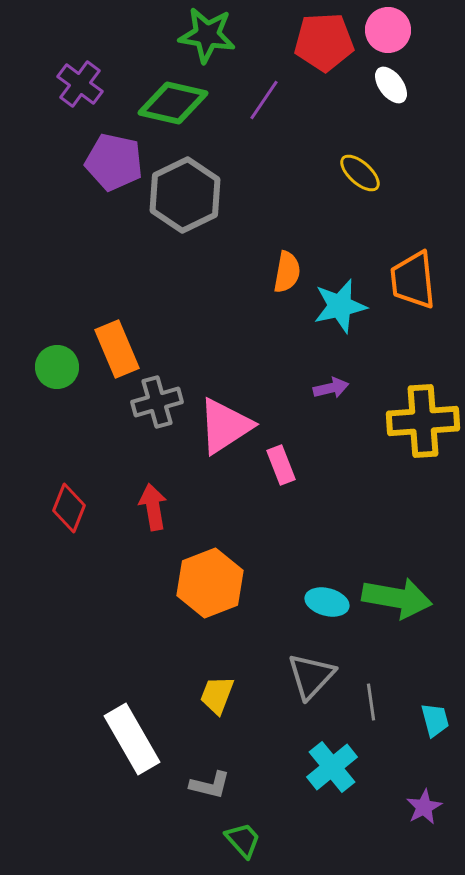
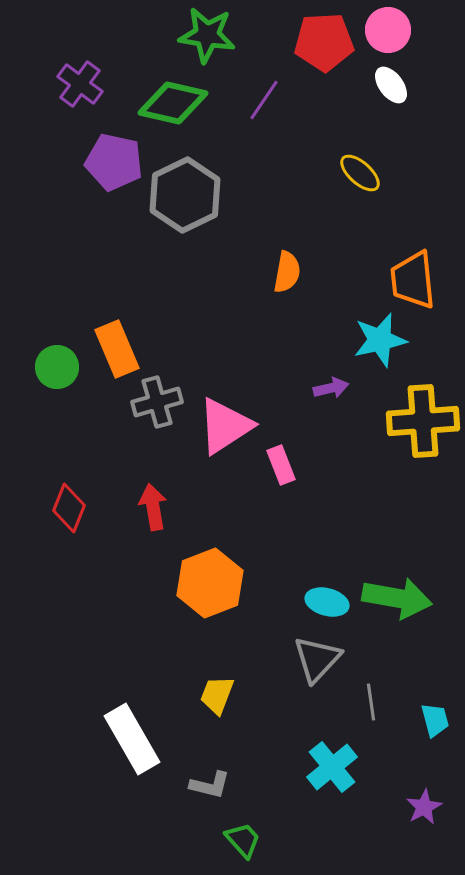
cyan star: moved 40 px right, 34 px down
gray triangle: moved 6 px right, 17 px up
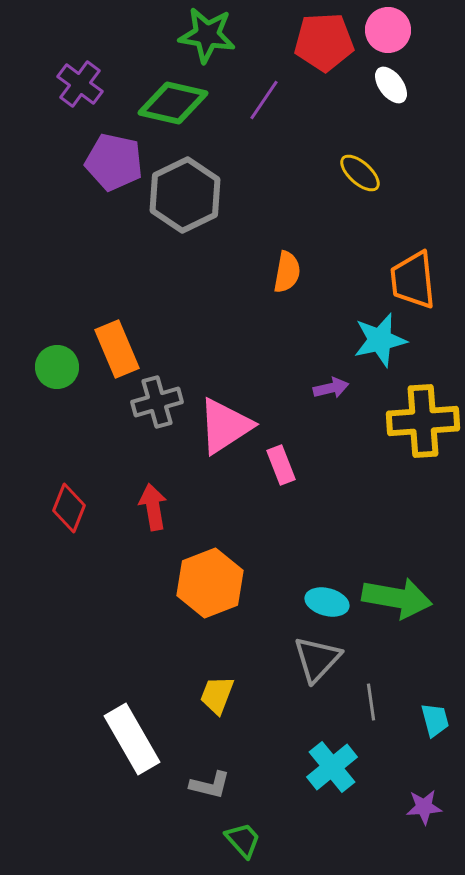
purple star: rotated 24 degrees clockwise
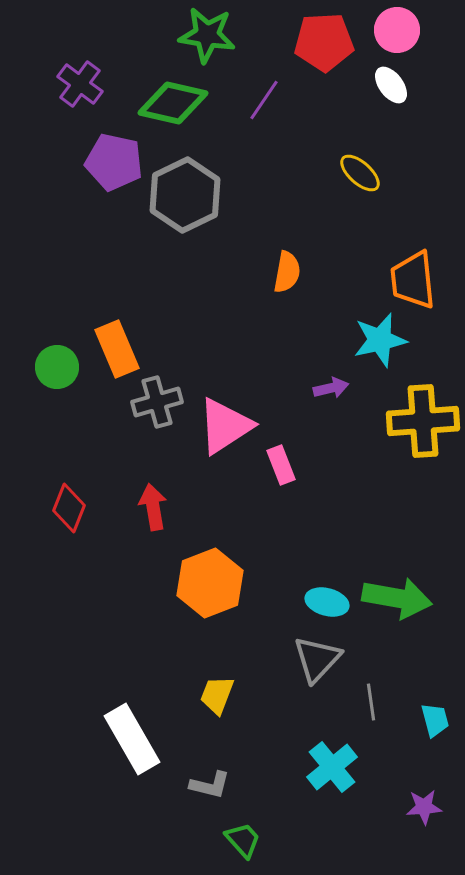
pink circle: moved 9 px right
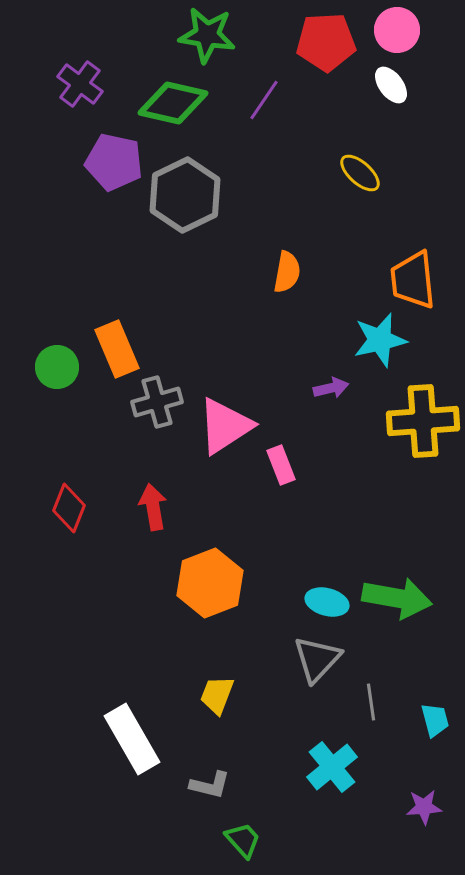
red pentagon: moved 2 px right
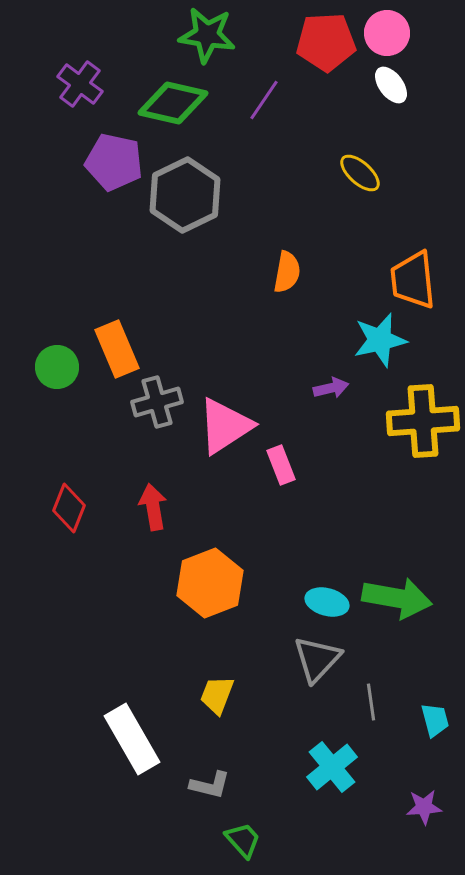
pink circle: moved 10 px left, 3 px down
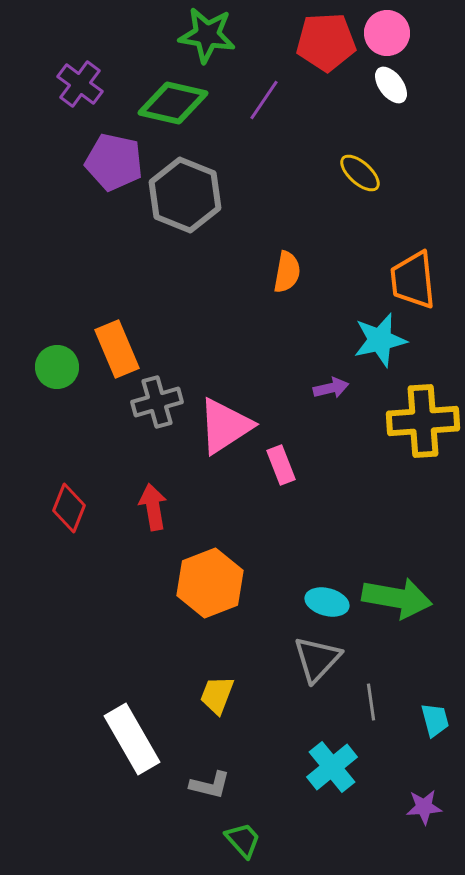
gray hexagon: rotated 12 degrees counterclockwise
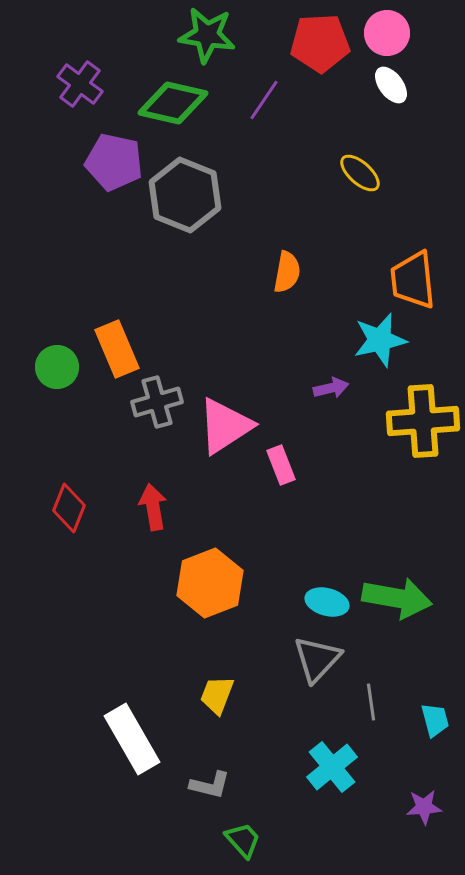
red pentagon: moved 6 px left, 1 px down
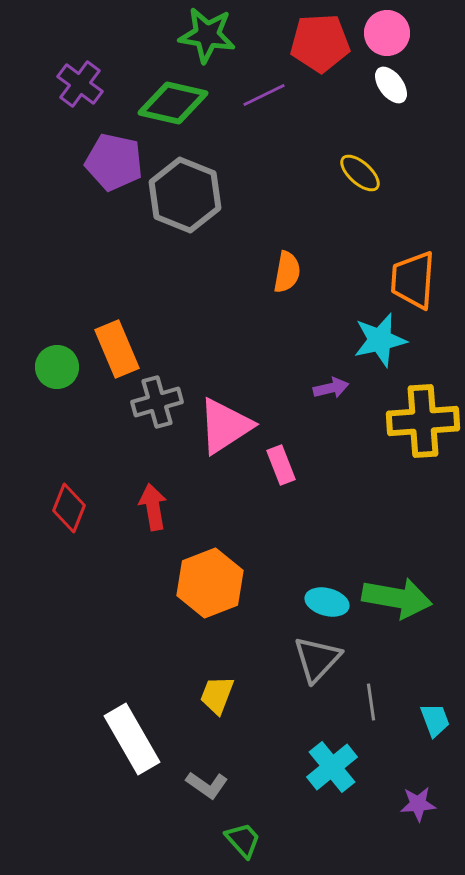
purple line: moved 5 px up; rotated 30 degrees clockwise
orange trapezoid: rotated 10 degrees clockwise
cyan trapezoid: rotated 6 degrees counterclockwise
gray L-shape: moved 3 px left; rotated 21 degrees clockwise
purple star: moved 6 px left, 3 px up
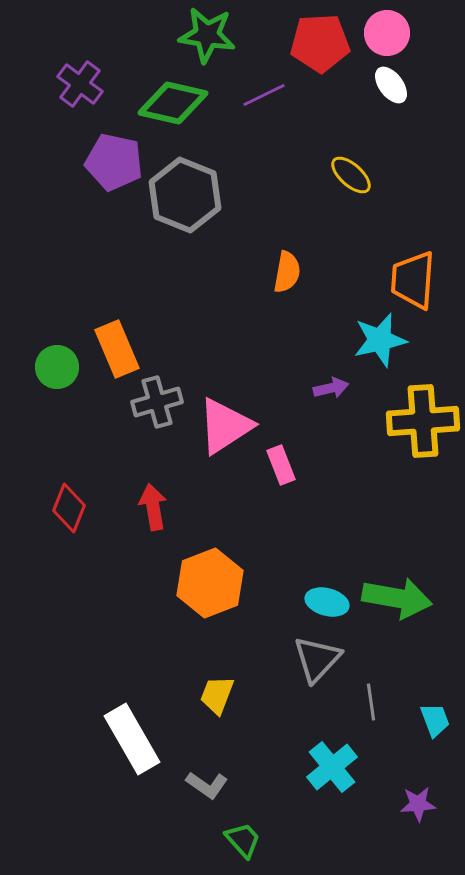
yellow ellipse: moved 9 px left, 2 px down
